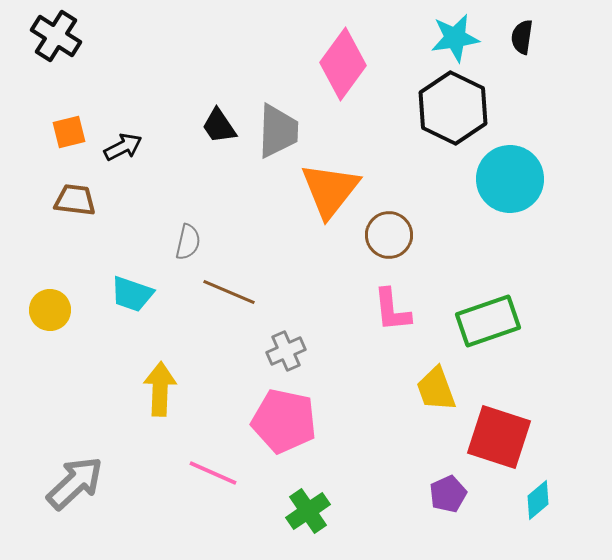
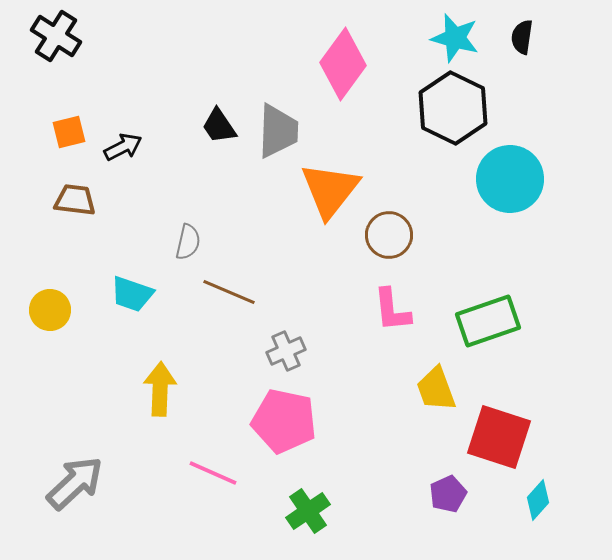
cyan star: rotated 24 degrees clockwise
cyan diamond: rotated 9 degrees counterclockwise
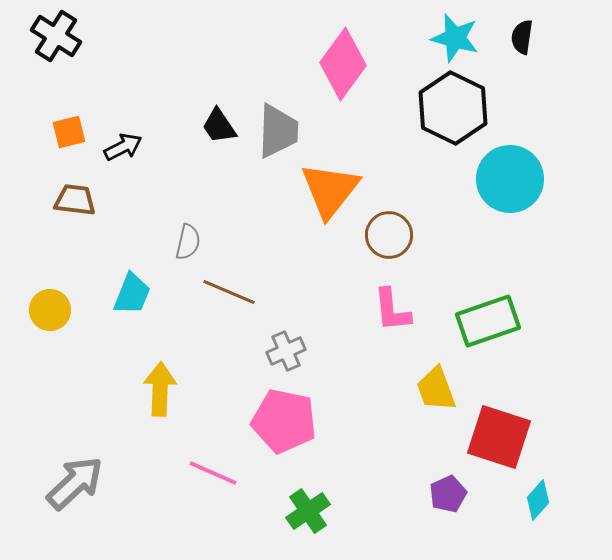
cyan trapezoid: rotated 87 degrees counterclockwise
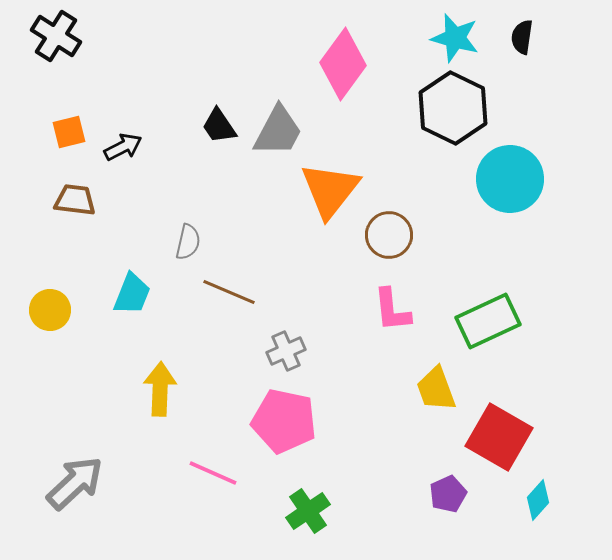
gray trapezoid: rotated 26 degrees clockwise
green rectangle: rotated 6 degrees counterclockwise
red square: rotated 12 degrees clockwise
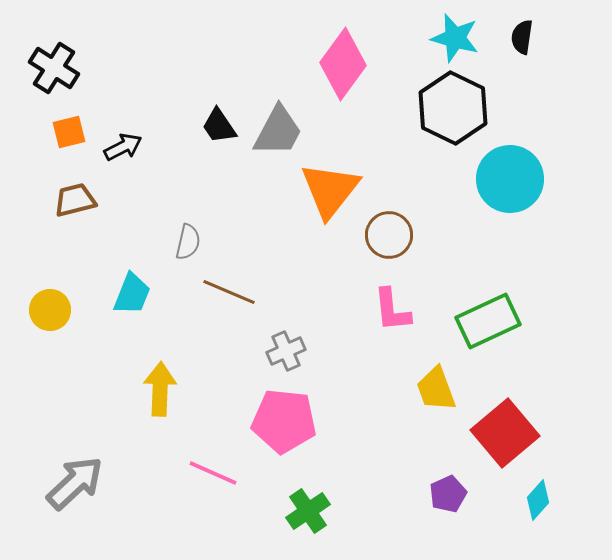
black cross: moved 2 px left, 32 px down
brown trapezoid: rotated 21 degrees counterclockwise
pink pentagon: rotated 6 degrees counterclockwise
red square: moved 6 px right, 4 px up; rotated 20 degrees clockwise
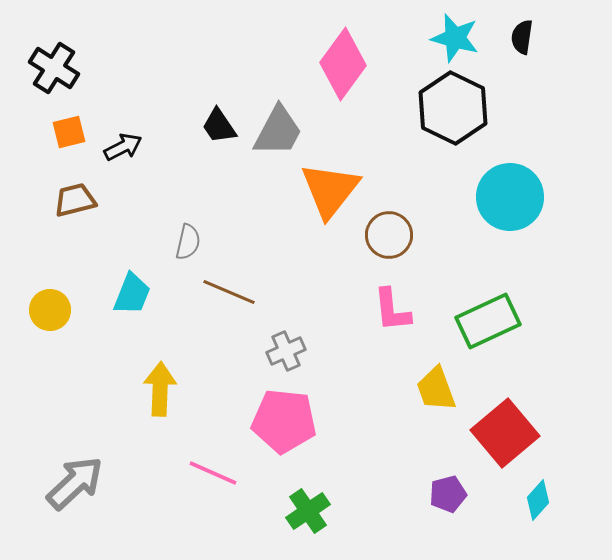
cyan circle: moved 18 px down
purple pentagon: rotated 9 degrees clockwise
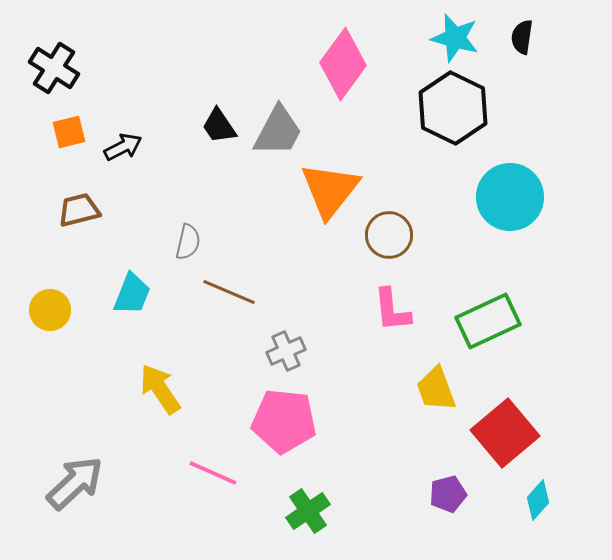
brown trapezoid: moved 4 px right, 10 px down
yellow arrow: rotated 36 degrees counterclockwise
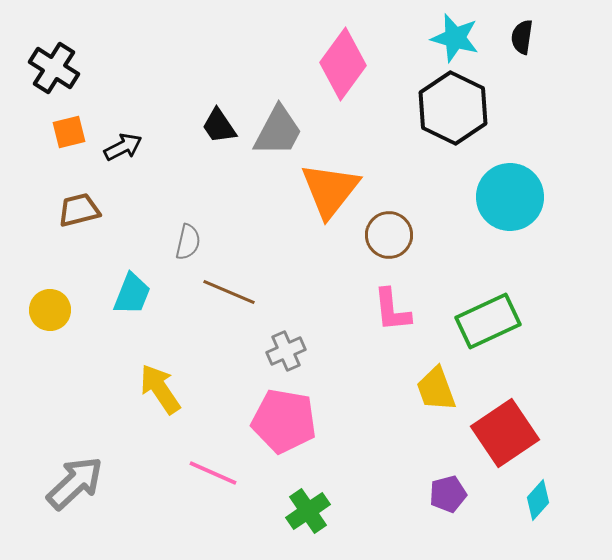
pink pentagon: rotated 4 degrees clockwise
red square: rotated 6 degrees clockwise
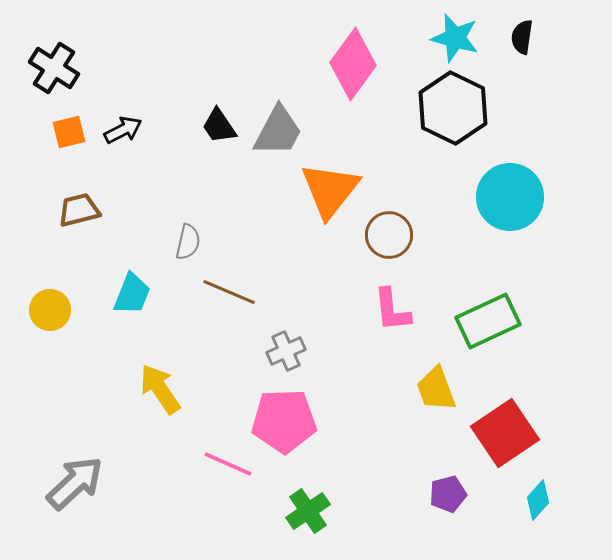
pink diamond: moved 10 px right
black arrow: moved 17 px up
pink pentagon: rotated 12 degrees counterclockwise
pink line: moved 15 px right, 9 px up
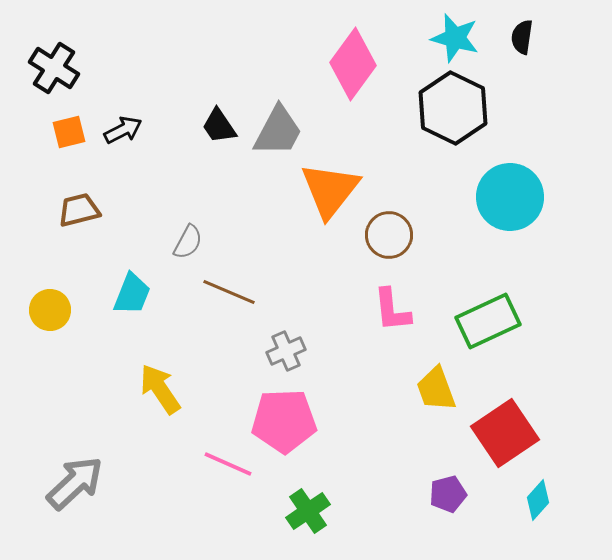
gray semicircle: rotated 15 degrees clockwise
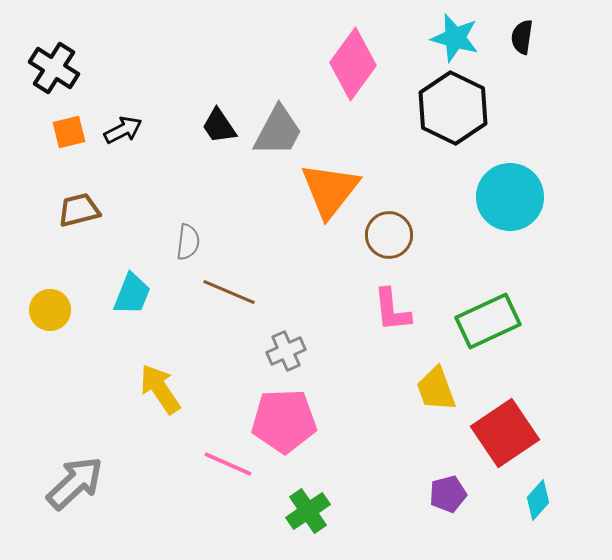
gray semicircle: rotated 21 degrees counterclockwise
